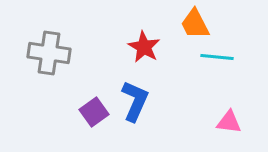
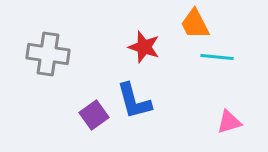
red star: rotated 12 degrees counterclockwise
gray cross: moved 1 px left, 1 px down
blue L-shape: moved 1 px left; rotated 141 degrees clockwise
purple square: moved 3 px down
pink triangle: rotated 24 degrees counterclockwise
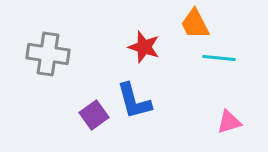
cyan line: moved 2 px right, 1 px down
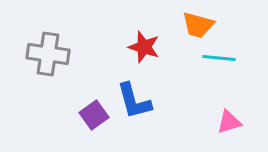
orange trapezoid: moved 3 px right, 1 px down; rotated 48 degrees counterclockwise
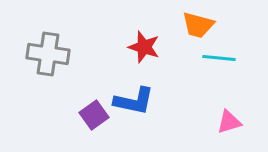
blue L-shape: rotated 63 degrees counterclockwise
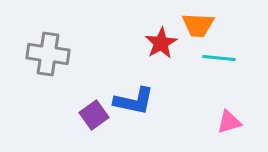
orange trapezoid: rotated 12 degrees counterclockwise
red star: moved 17 px right, 4 px up; rotated 24 degrees clockwise
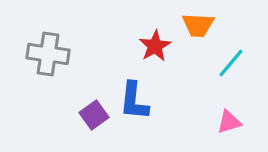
red star: moved 6 px left, 3 px down
cyan line: moved 12 px right, 5 px down; rotated 56 degrees counterclockwise
blue L-shape: rotated 84 degrees clockwise
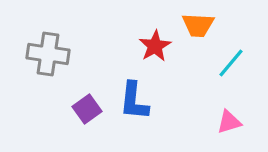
purple square: moved 7 px left, 6 px up
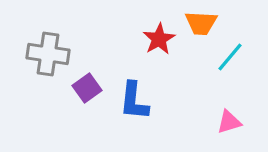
orange trapezoid: moved 3 px right, 2 px up
red star: moved 4 px right, 7 px up
cyan line: moved 1 px left, 6 px up
purple square: moved 21 px up
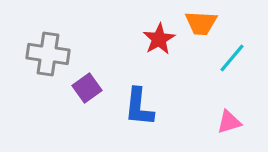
cyan line: moved 2 px right, 1 px down
blue L-shape: moved 5 px right, 6 px down
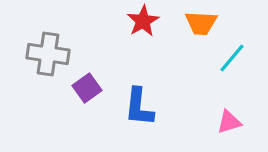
red star: moved 16 px left, 18 px up
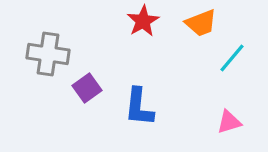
orange trapezoid: rotated 24 degrees counterclockwise
